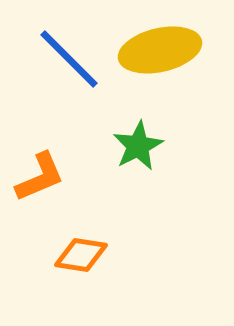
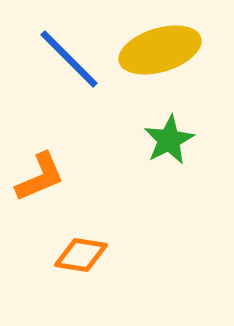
yellow ellipse: rotated 4 degrees counterclockwise
green star: moved 31 px right, 6 px up
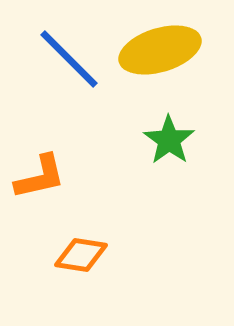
green star: rotated 9 degrees counterclockwise
orange L-shape: rotated 10 degrees clockwise
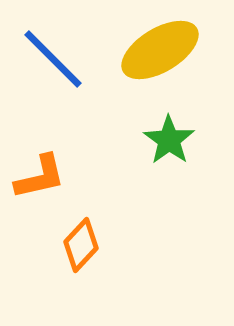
yellow ellipse: rotated 14 degrees counterclockwise
blue line: moved 16 px left
orange diamond: moved 10 px up; rotated 56 degrees counterclockwise
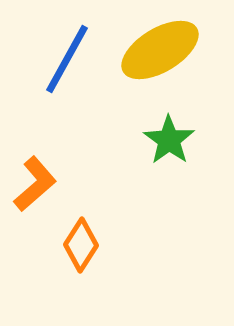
blue line: moved 14 px right; rotated 74 degrees clockwise
orange L-shape: moved 5 px left, 7 px down; rotated 28 degrees counterclockwise
orange diamond: rotated 10 degrees counterclockwise
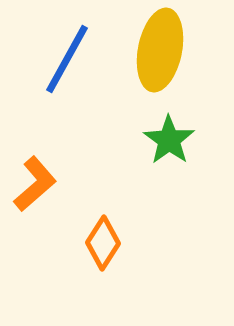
yellow ellipse: rotated 48 degrees counterclockwise
orange diamond: moved 22 px right, 2 px up
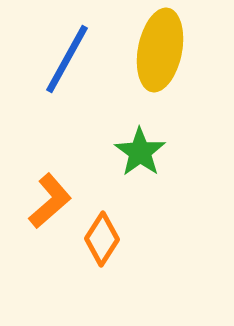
green star: moved 29 px left, 12 px down
orange L-shape: moved 15 px right, 17 px down
orange diamond: moved 1 px left, 4 px up
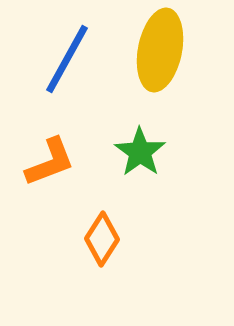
orange L-shape: moved 39 px up; rotated 20 degrees clockwise
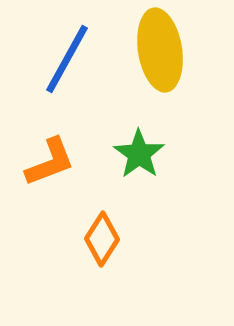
yellow ellipse: rotated 20 degrees counterclockwise
green star: moved 1 px left, 2 px down
